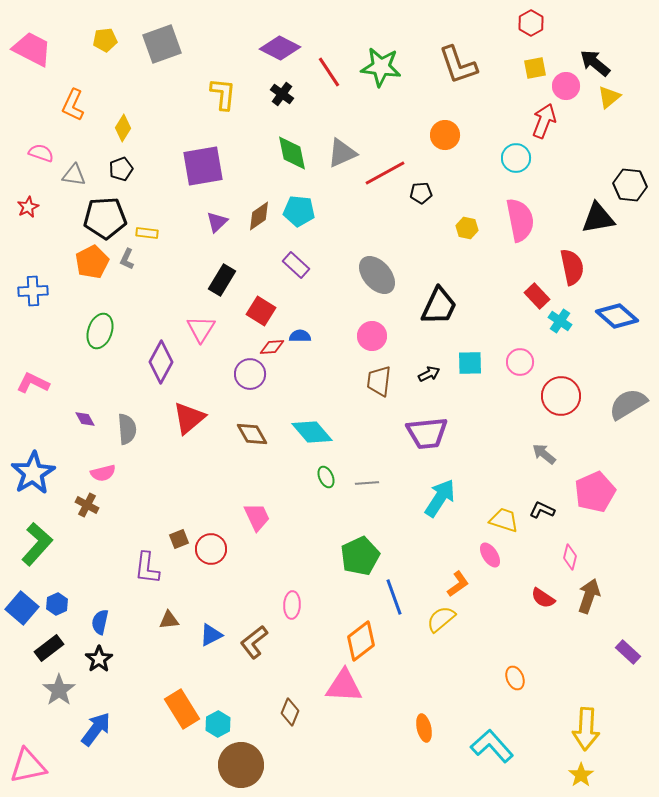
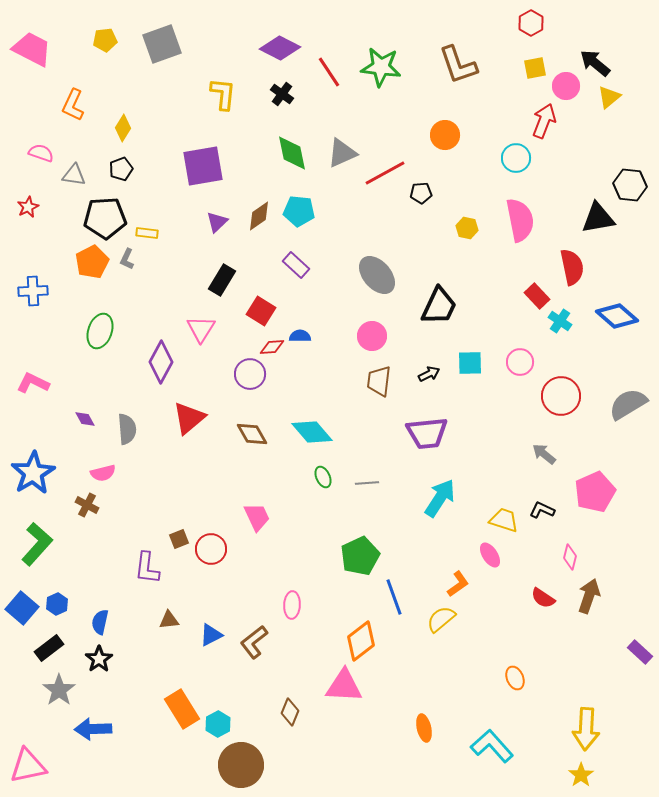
green ellipse at (326, 477): moved 3 px left
purple rectangle at (628, 652): moved 12 px right
blue arrow at (96, 729): moved 3 px left; rotated 129 degrees counterclockwise
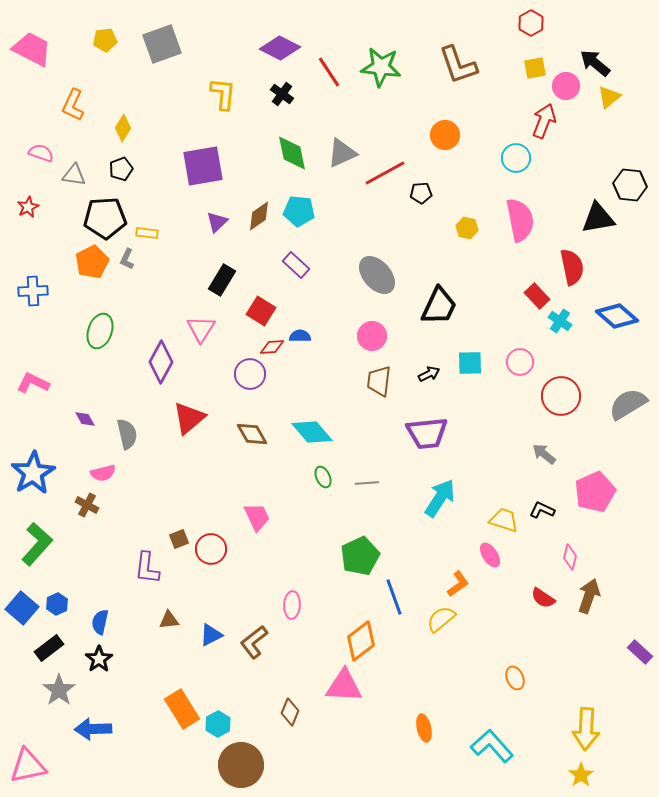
gray semicircle at (127, 429): moved 5 px down; rotated 8 degrees counterclockwise
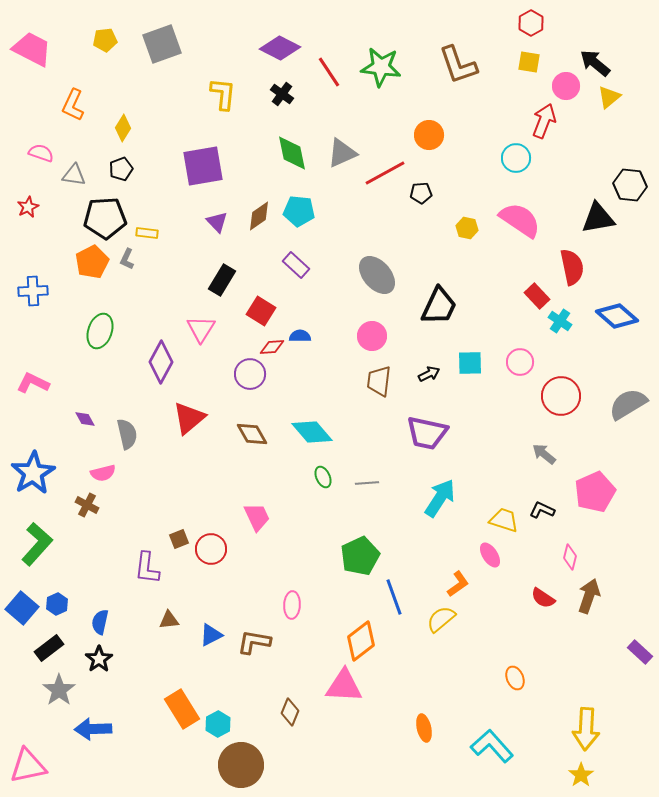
yellow square at (535, 68): moved 6 px left, 6 px up; rotated 20 degrees clockwise
orange circle at (445, 135): moved 16 px left
pink semicircle at (520, 220): rotated 45 degrees counterclockwise
purple triangle at (217, 222): rotated 30 degrees counterclockwise
purple trapezoid at (427, 433): rotated 18 degrees clockwise
brown L-shape at (254, 642): rotated 48 degrees clockwise
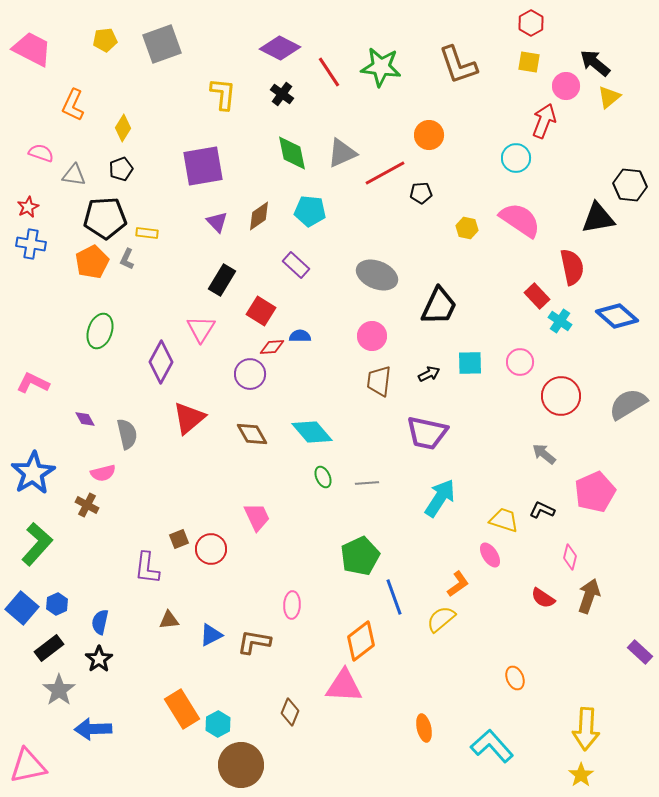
cyan pentagon at (299, 211): moved 11 px right
gray ellipse at (377, 275): rotated 27 degrees counterclockwise
blue cross at (33, 291): moved 2 px left, 47 px up; rotated 12 degrees clockwise
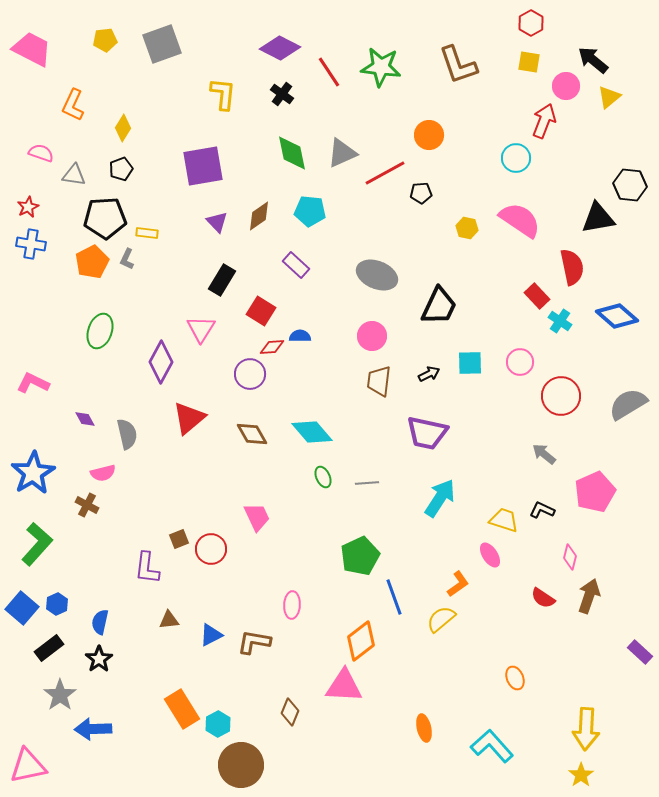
black arrow at (595, 63): moved 2 px left, 3 px up
gray star at (59, 690): moved 1 px right, 5 px down
